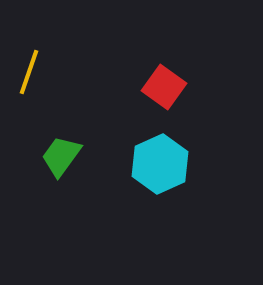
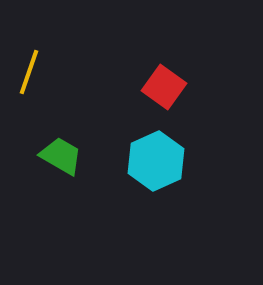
green trapezoid: rotated 84 degrees clockwise
cyan hexagon: moved 4 px left, 3 px up
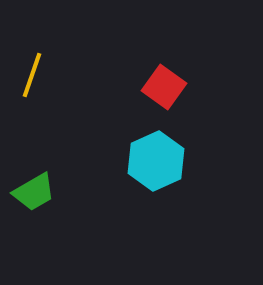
yellow line: moved 3 px right, 3 px down
green trapezoid: moved 27 px left, 36 px down; rotated 120 degrees clockwise
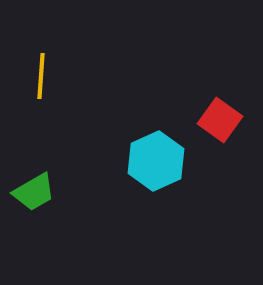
yellow line: moved 9 px right, 1 px down; rotated 15 degrees counterclockwise
red square: moved 56 px right, 33 px down
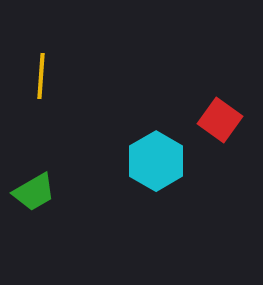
cyan hexagon: rotated 6 degrees counterclockwise
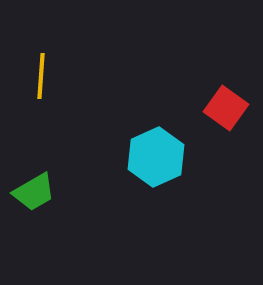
red square: moved 6 px right, 12 px up
cyan hexagon: moved 4 px up; rotated 6 degrees clockwise
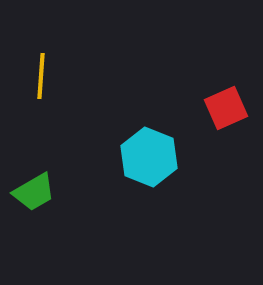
red square: rotated 30 degrees clockwise
cyan hexagon: moved 7 px left; rotated 14 degrees counterclockwise
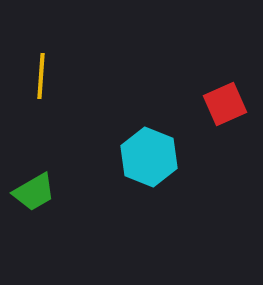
red square: moved 1 px left, 4 px up
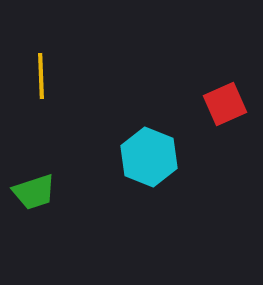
yellow line: rotated 6 degrees counterclockwise
green trapezoid: rotated 12 degrees clockwise
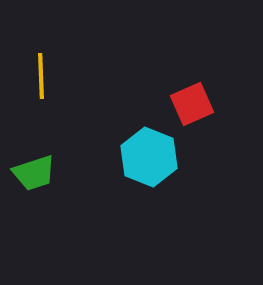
red square: moved 33 px left
green trapezoid: moved 19 px up
